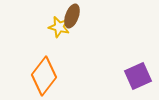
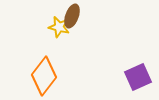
purple square: moved 1 px down
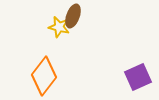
brown ellipse: moved 1 px right
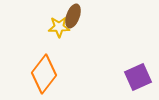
yellow star: rotated 15 degrees counterclockwise
orange diamond: moved 2 px up
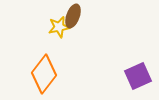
yellow star: rotated 10 degrees counterclockwise
purple square: moved 1 px up
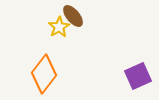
brown ellipse: rotated 60 degrees counterclockwise
yellow star: rotated 20 degrees counterclockwise
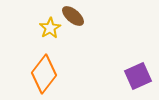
brown ellipse: rotated 10 degrees counterclockwise
yellow star: moved 9 px left, 1 px down
